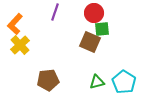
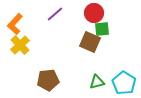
purple line: moved 2 px down; rotated 30 degrees clockwise
cyan pentagon: moved 1 px down
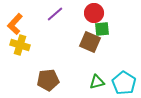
yellow cross: rotated 30 degrees counterclockwise
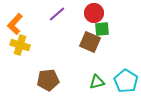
purple line: moved 2 px right
cyan pentagon: moved 2 px right, 2 px up
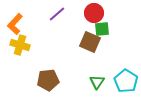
green triangle: rotated 42 degrees counterclockwise
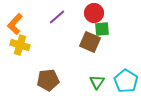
purple line: moved 3 px down
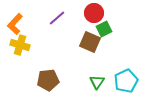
purple line: moved 1 px down
green square: moved 2 px right; rotated 21 degrees counterclockwise
cyan pentagon: rotated 15 degrees clockwise
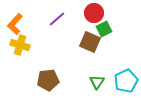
purple line: moved 1 px down
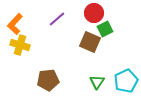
green square: moved 1 px right
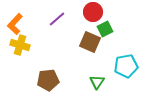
red circle: moved 1 px left, 1 px up
cyan pentagon: moved 15 px up; rotated 15 degrees clockwise
